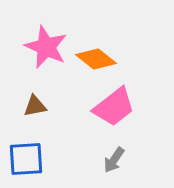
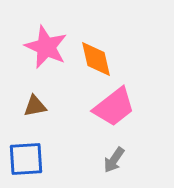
orange diamond: rotated 39 degrees clockwise
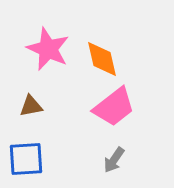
pink star: moved 2 px right, 2 px down
orange diamond: moved 6 px right
brown triangle: moved 4 px left
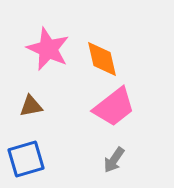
blue square: rotated 12 degrees counterclockwise
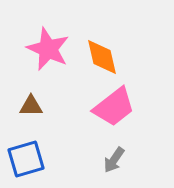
orange diamond: moved 2 px up
brown triangle: rotated 10 degrees clockwise
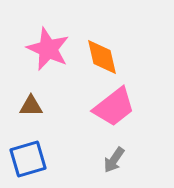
blue square: moved 2 px right
